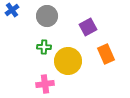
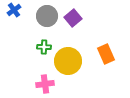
blue cross: moved 2 px right
purple square: moved 15 px left, 9 px up; rotated 12 degrees counterclockwise
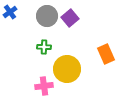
blue cross: moved 4 px left, 2 px down
purple square: moved 3 px left
yellow circle: moved 1 px left, 8 px down
pink cross: moved 1 px left, 2 px down
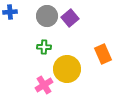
blue cross: rotated 32 degrees clockwise
orange rectangle: moved 3 px left
pink cross: moved 1 px up; rotated 24 degrees counterclockwise
